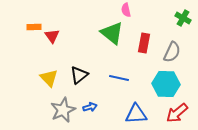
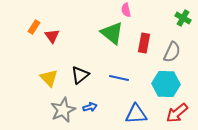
orange rectangle: rotated 56 degrees counterclockwise
black triangle: moved 1 px right
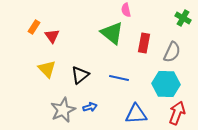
yellow triangle: moved 2 px left, 9 px up
red arrow: rotated 150 degrees clockwise
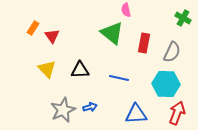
orange rectangle: moved 1 px left, 1 px down
black triangle: moved 5 px up; rotated 36 degrees clockwise
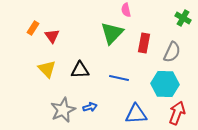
green triangle: rotated 35 degrees clockwise
cyan hexagon: moved 1 px left
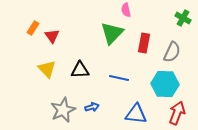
blue arrow: moved 2 px right
blue triangle: rotated 10 degrees clockwise
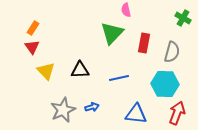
red triangle: moved 20 px left, 11 px down
gray semicircle: rotated 10 degrees counterclockwise
yellow triangle: moved 1 px left, 2 px down
blue line: rotated 24 degrees counterclockwise
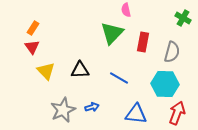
red rectangle: moved 1 px left, 1 px up
blue line: rotated 42 degrees clockwise
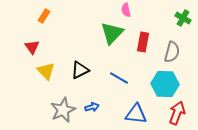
orange rectangle: moved 11 px right, 12 px up
black triangle: rotated 24 degrees counterclockwise
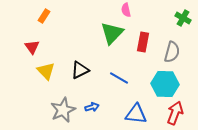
red arrow: moved 2 px left
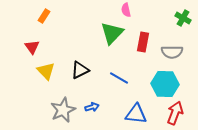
gray semicircle: rotated 75 degrees clockwise
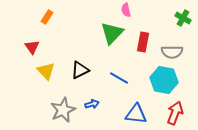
orange rectangle: moved 3 px right, 1 px down
cyan hexagon: moved 1 px left, 4 px up; rotated 8 degrees clockwise
blue arrow: moved 3 px up
